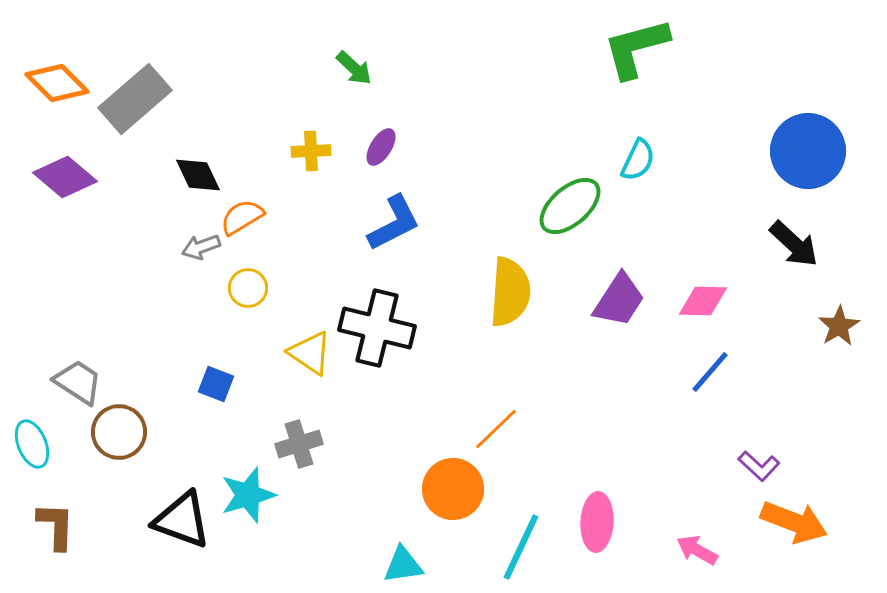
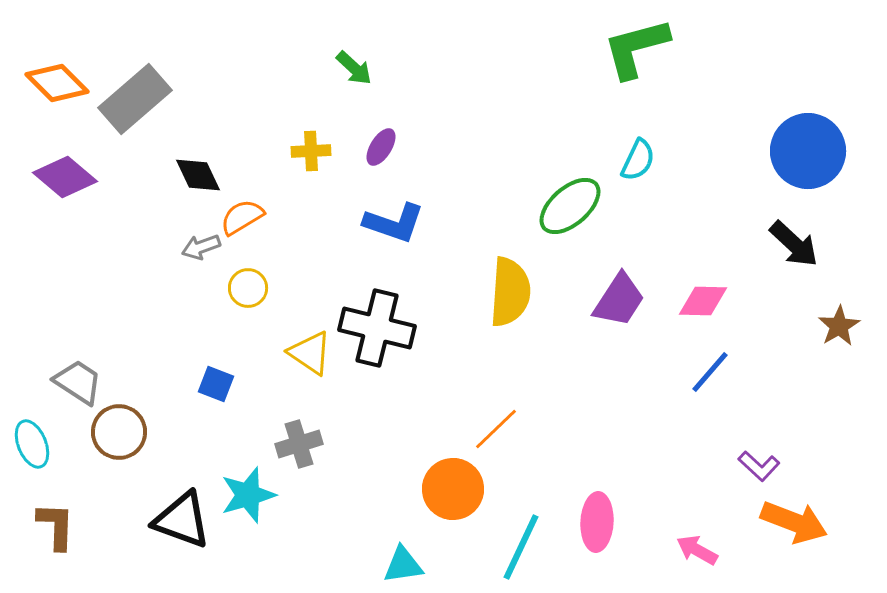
blue L-shape: rotated 46 degrees clockwise
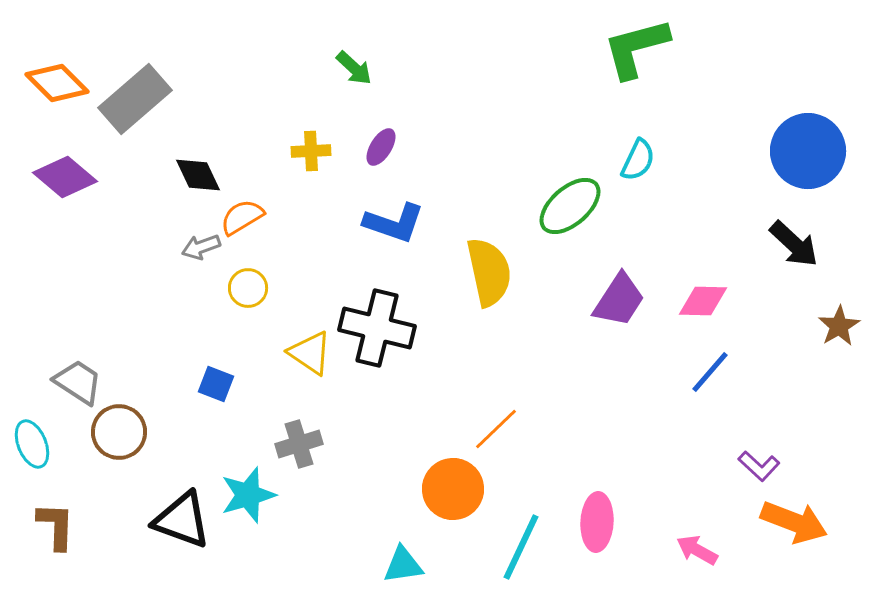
yellow semicircle: moved 21 px left, 20 px up; rotated 16 degrees counterclockwise
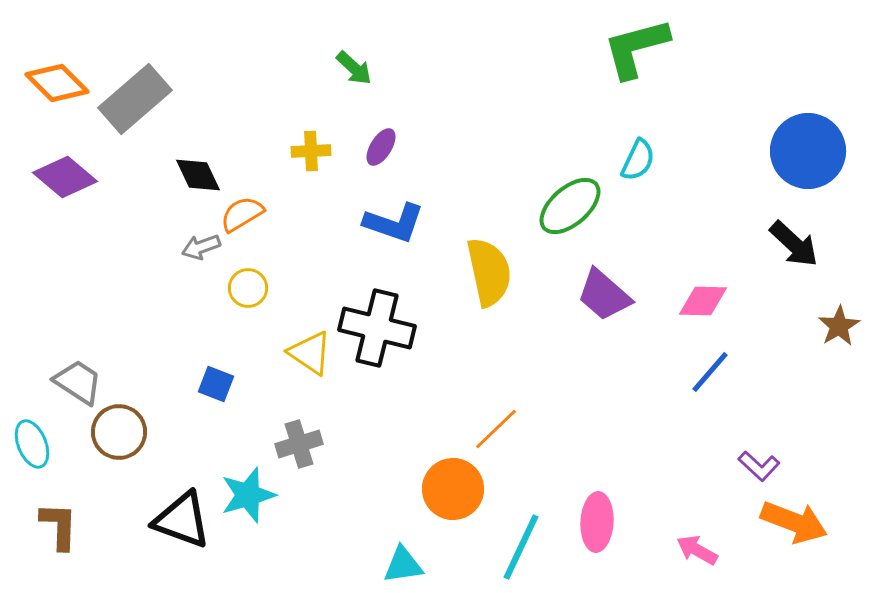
orange semicircle: moved 3 px up
purple trapezoid: moved 15 px left, 5 px up; rotated 98 degrees clockwise
brown L-shape: moved 3 px right
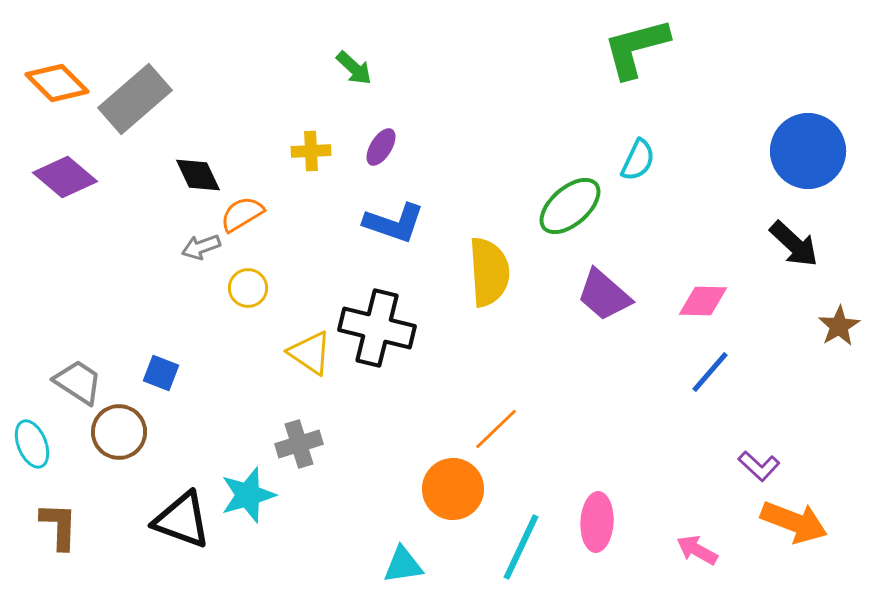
yellow semicircle: rotated 8 degrees clockwise
blue square: moved 55 px left, 11 px up
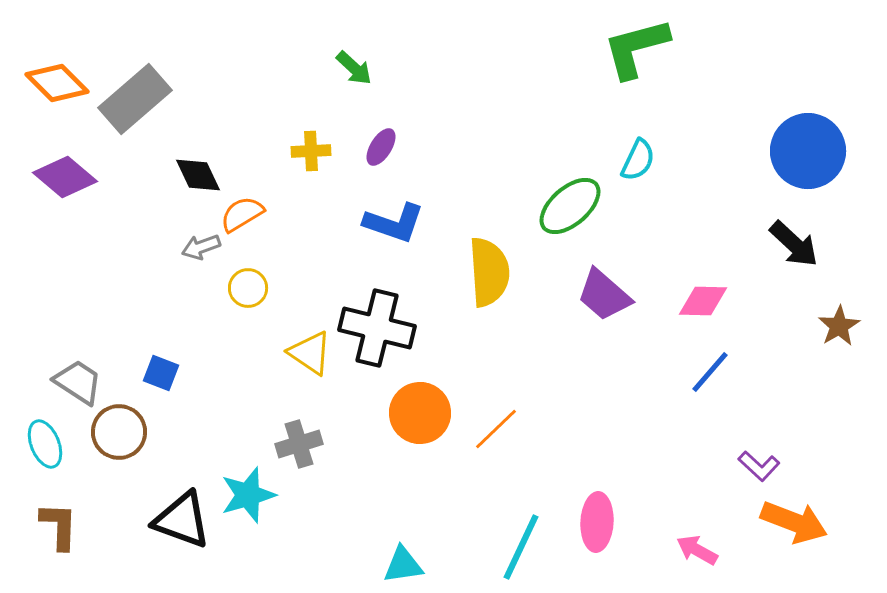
cyan ellipse: moved 13 px right
orange circle: moved 33 px left, 76 px up
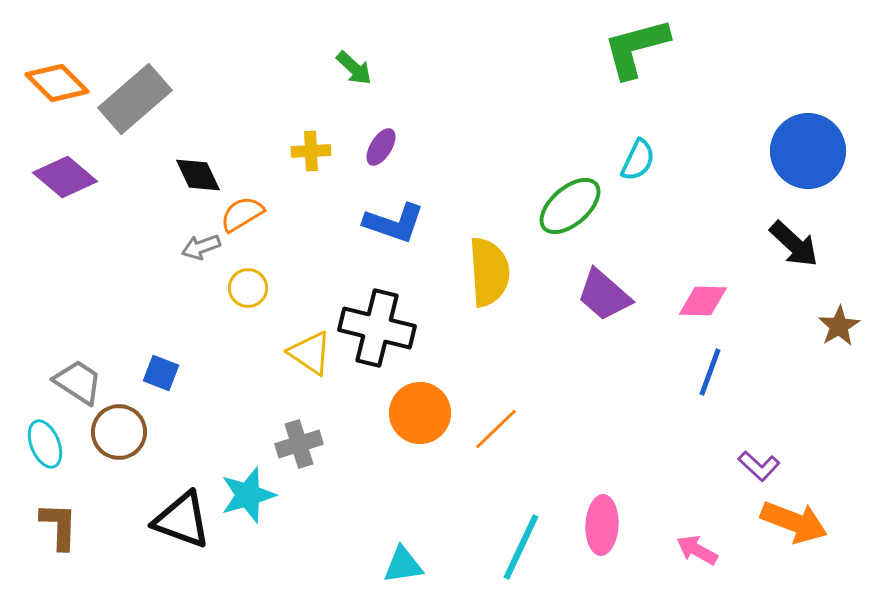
blue line: rotated 21 degrees counterclockwise
pink ellipse: moved 5 px right, 3 px down
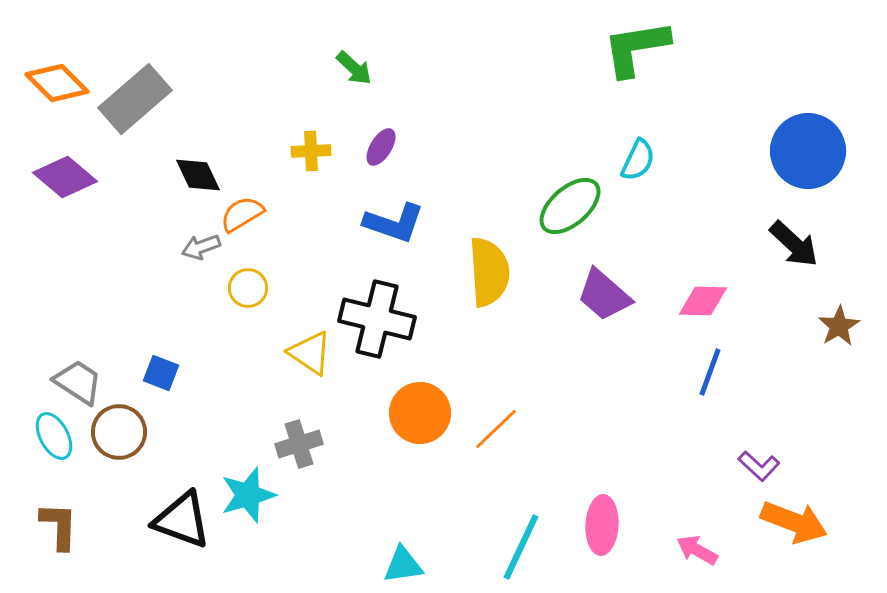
green L-shape: rotated 6 degrees clockwise
black cross: moved 9 px up
cyan ellipse: moved 9 px right, 8 px up; rotated 6 degrees counterclockwise
